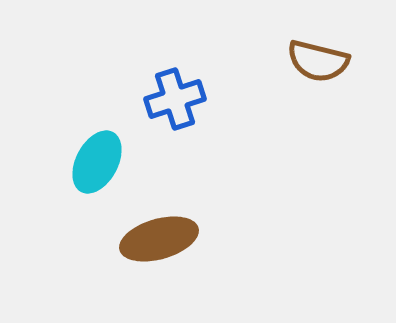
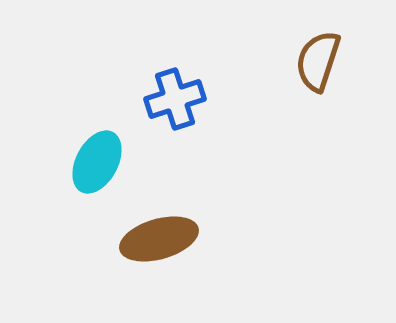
brown semicircle: rotated 94 degrees clockwise
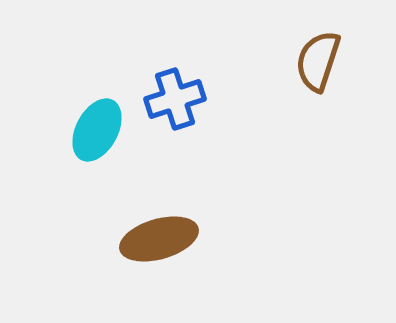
cyan ellipse: moved 32 px up
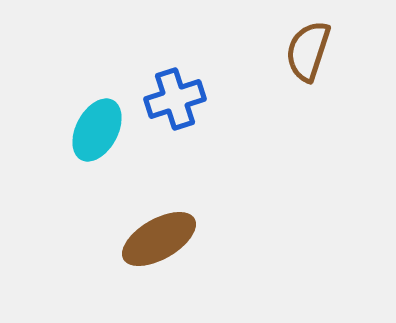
brown semicircle: moved 10 px left, 10 px up
brown ellipse: rotated 14 degrees counterclockwise
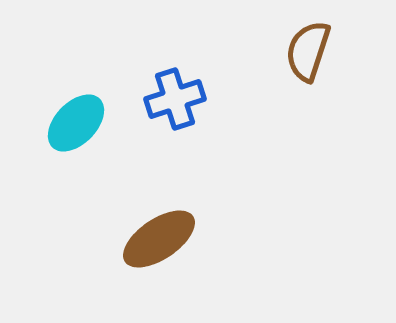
cyan ellipse: moved 21 px left, 7 px up; rotated 16 degrees clockwise
brown ellipse: rotated 4 degrees counterclockwise
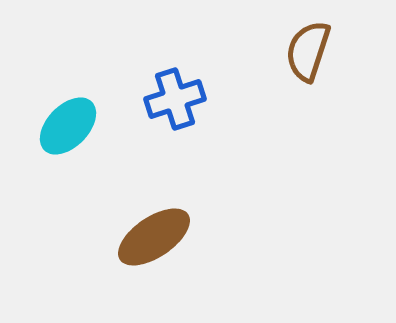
cyan ellipse: moved 8 px left, 3 px down
brown ellipse: moved 5 px left, 2 px up
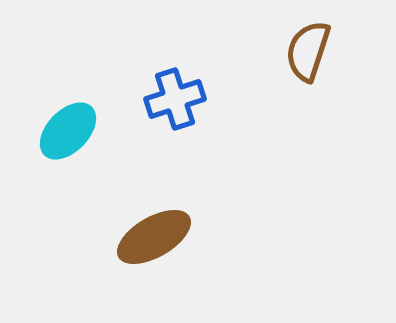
cyan ellipse: moved 5 px down
brown ellipse: rotated 4 degrees clockwise
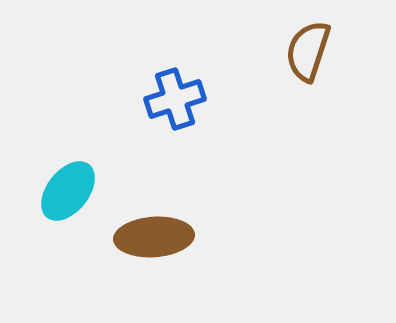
cyan ellipse: moved 60 px down; rotated 6 degrees counterclockwise
brown ellipse: rotated 26 degrees clockwise
